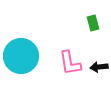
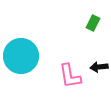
green rectangle: rotated 42 degrees clockwise
pink L-shape: moved 13 px down
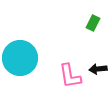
cyan circle: moved 1 px left, 2 px down
black arrow: moved 1 px left, 2 px down
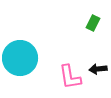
pink L-shape: moved 1 px down
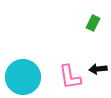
cyan circle: moved 3 px right, 19 px down
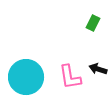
black arrow: rotated 24 degrees clockwise
cyan circle: moved 3 px right
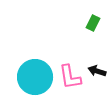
black arrow: moved 1 px left, 2 px down
cyan circle: moved 9 px right
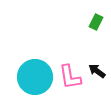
green rectangle: moved 3 px right, 1 px up
black arrow: rotated 18 degrees clockwise
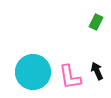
black arrow: rotated 30 degrees clockwise
cyan circle: moved 2 px left, 5 px up
